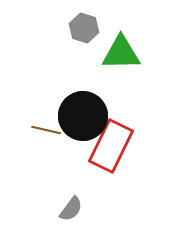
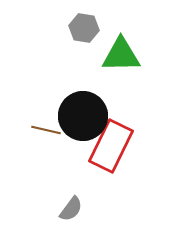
gray hexagon: rotated 8 degrees counterclockwise
green triangle: moved 2 px down
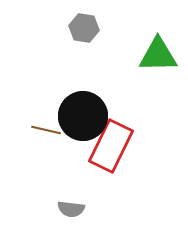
green triangle: moved 37 px right
gray semicircle: rotated 60 degrees clockwise
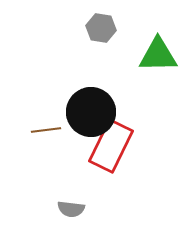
gray hexagon: moved 17 px right
black circle: moved 8 px right, 4 px up
brown line: rotated 20 degrees counterclockwise
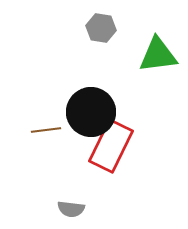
green triangle: rotated 6 degrees counterclockwise
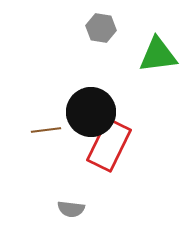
red rectangle: moved 2 px left, 1 px up
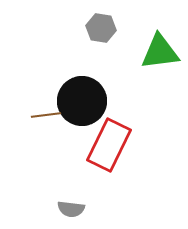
green triangle: moved 2 px right, 3 px up
black circle: moved 9 px left, 11 px up
brown line: moved 15 px up
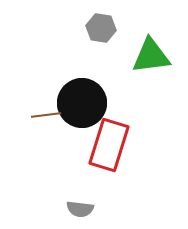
green triangle: moved 9 px left, 4 px down
black circle: moved 2 px down
red rectangle: rotated 9 degrees counterclockwise
gray semicircle: moved 9 px right
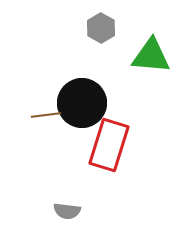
gray hexagon: rotated 20 degrees clockwise
green triangle: rotated 12 degrees clockwise
gray semicircle: moved 13 px left, 2 px down
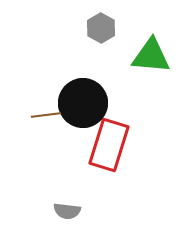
black circle: moved 1 px right
